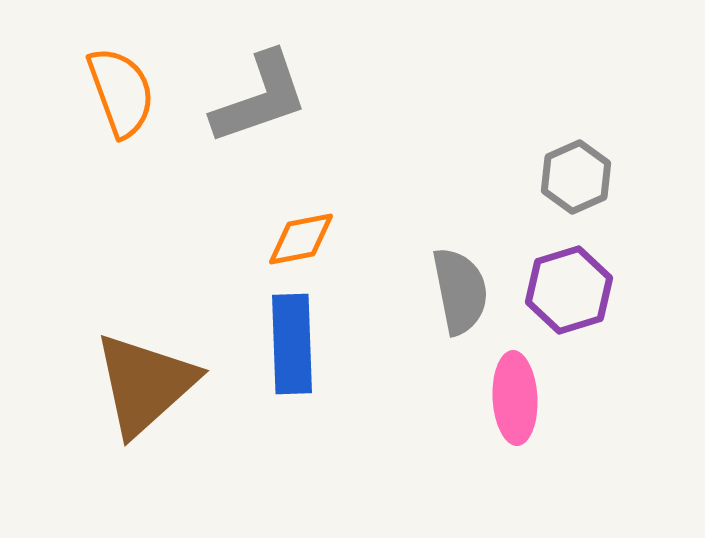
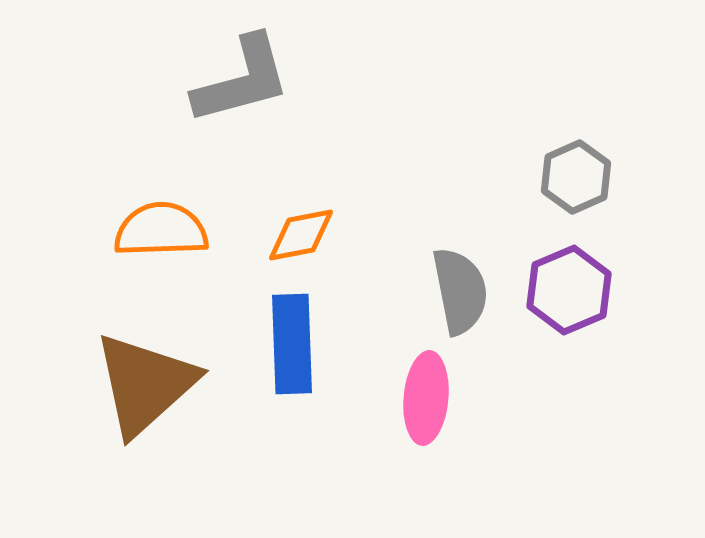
orange semicircle: moved 40 px right, 138 px down; rotated 72 degrees counterclockwise
gray L-shape: moved 18 px left, 18 px up; rotated 4 degrees clockwise
orange diamond: moved 4 px up
purple hexagon: rotated 6 degrees counterclockwise
pink ellipse: moved 89 px left; rotated 8 degrees clockwise
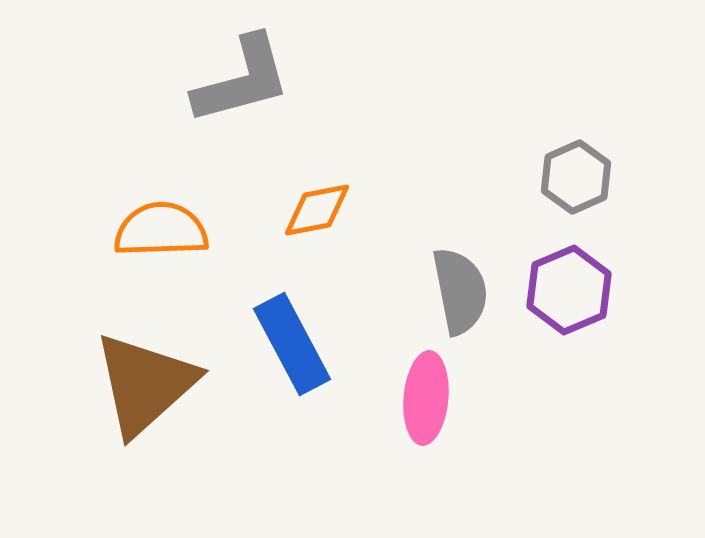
orange diamond: moved 16 px right, 25 px up
blue rectangle: rotated 26 degrees counterclockwise
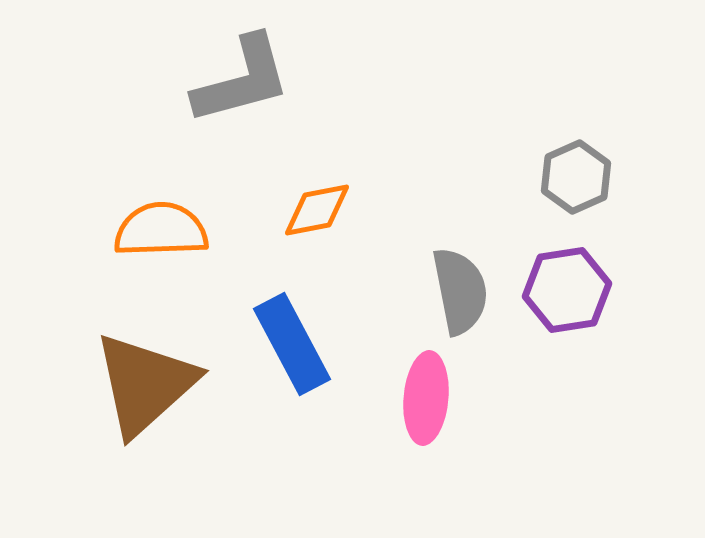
purple hexagon: moved 2 px left; rotated 14 degrees clockwise
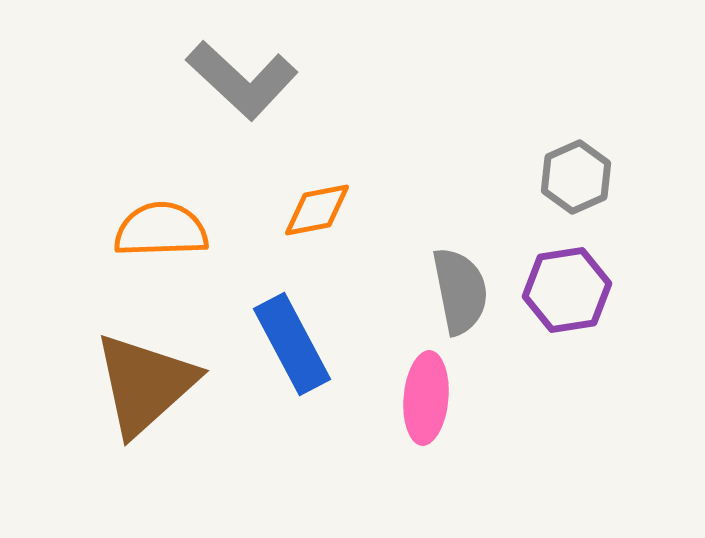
gray L-shape: rotated 58 degrees clockwise
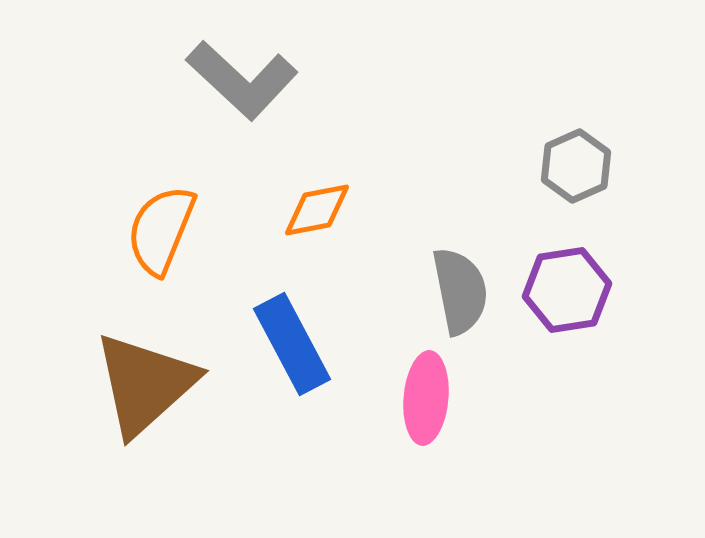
gray hexagon: moved 11 px up
orange semicircle: rotated 66 degrees counterclockwise
